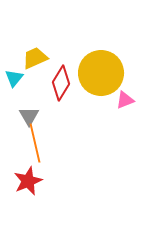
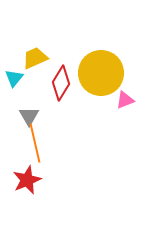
red star: moved 1 px left, 1 px up
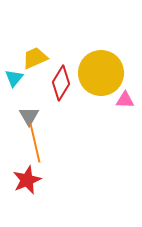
pink triangle: rotated 24 degrees clockwise
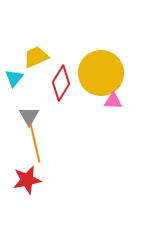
yellow trapezoid: moved 1 px right, 1 px up
pink triangle: moved 12 px left, 1 px down
red star: rotated 12 degrees clockwise
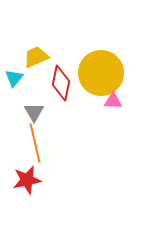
red diamond: rotated 20 degrees counterclockwise
gray triangle: moved 5 px right, 4 px up
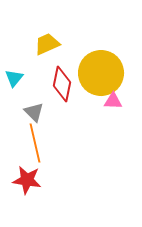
yellow trapezoid: moved 11 px right, 13 px up
red diamond: moved 1 px right, 1 px down
gray triangle: rotated 15 degrees counterclockwise
red star: rotated 20 degrees clockwise
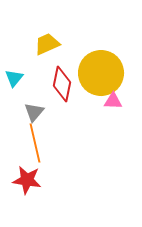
gray triangle: rotated 25 degrees clockwise
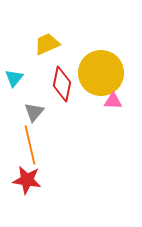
orange line: moved 5 px left, 2 px down
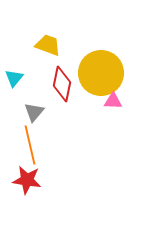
yellow trapezoid: moved 1 px right, 1 px down; rotated 44 degrees clockwise
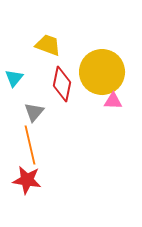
yellow circle: moved 1 px right, 1 px up
